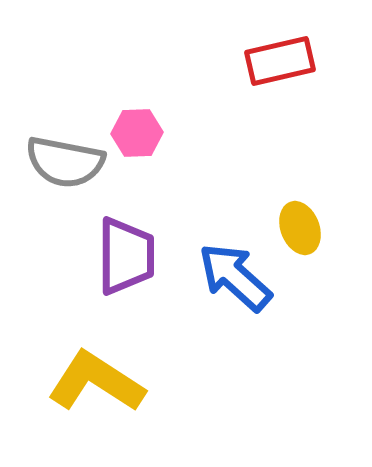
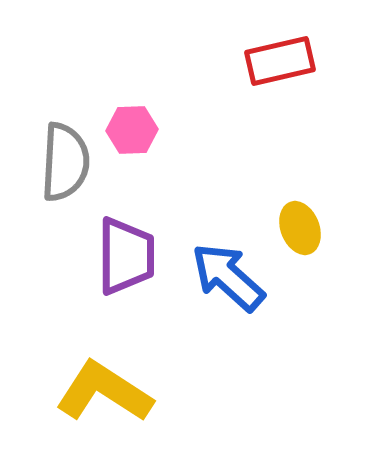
pink hexagon: moved 5 px left, 3 px up
gray semicircle: rotated 98 degrees counterclockwise
blue arrow: moved 7 px left
yellow L-shape: moved 8 px right, 10 px down
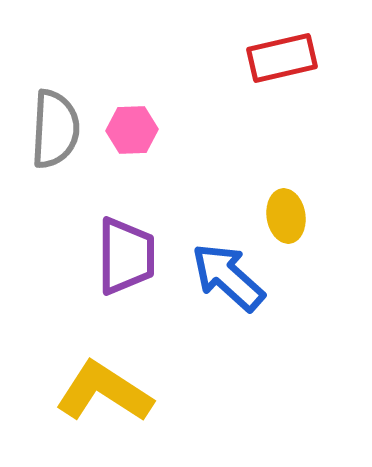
red rectangle: moved 2 px right, 3 px up
gray semicircle: moved 10 px left, 33 px up
yellow ellipse: moved 14 px left, 12 px up; rotated 12 degrees clockwise
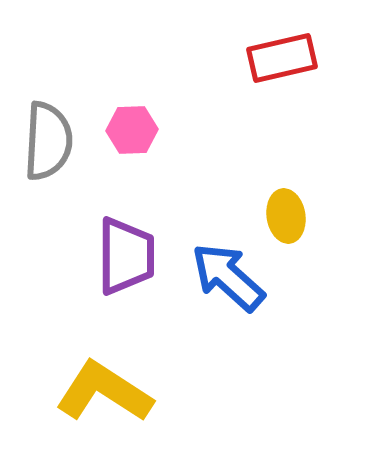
gray semicircle: moved 7 px left, 12 px down
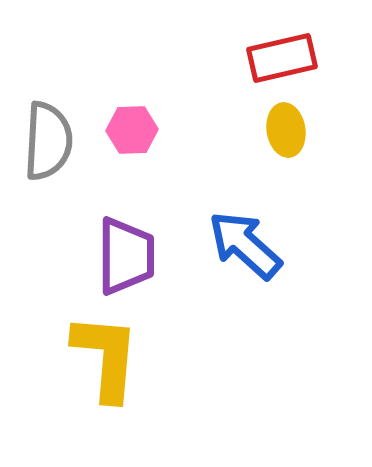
yellow ellipse: moved 86 px up
blue arrow: moved 17 px right, 32 px up
yellow L-shape: moved 2 px right, 35 px up; rotated 62 degrees clockwise
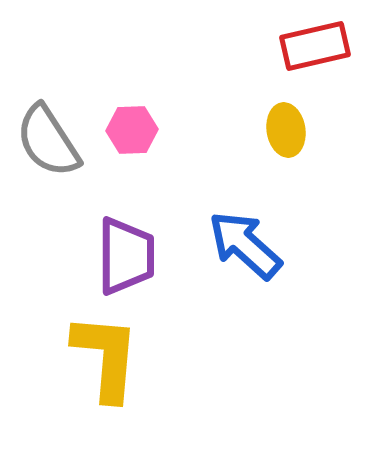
red rectangle: moved 33 px right, 12 px up
gray semicircle: rotated 144 degrees clockwise
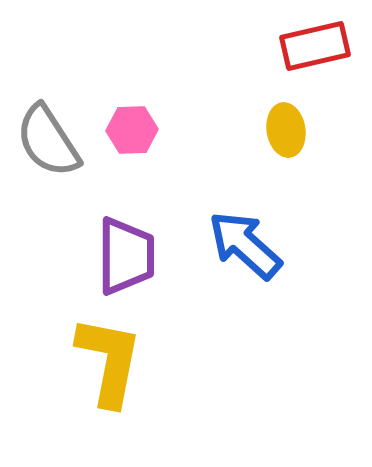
yellow L-shape: moved 3 px right, 4 px down; rotated 6 degrees clockwise
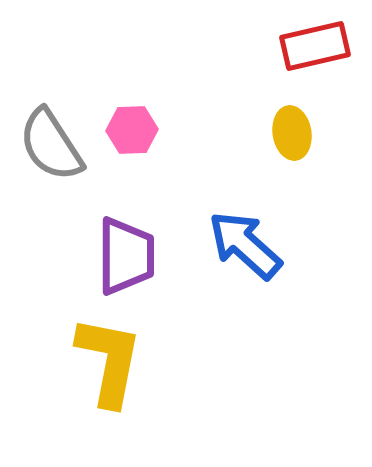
yellow ellipse: moved 6 px right, 3 px down
gray semicircle: moved 3 px right, 4 px down
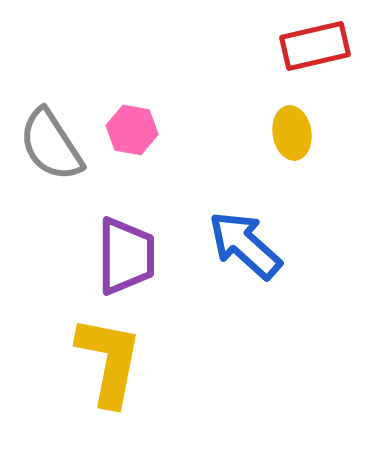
pink hexagon: rotated 12 degrees clockwise
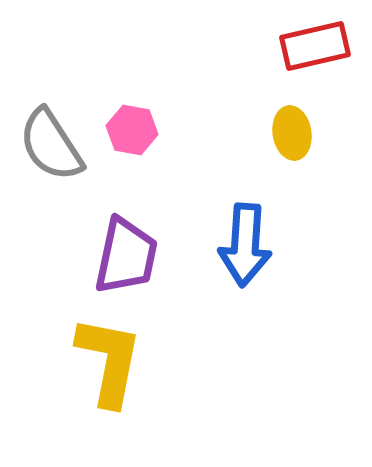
blue arrow: rotated 128 degrees counterclockwise
purple trapezoid: rotated 12 degrees clockwise
